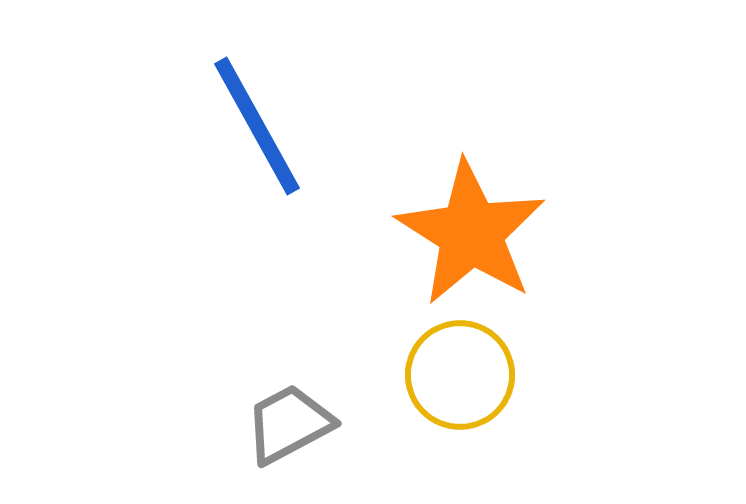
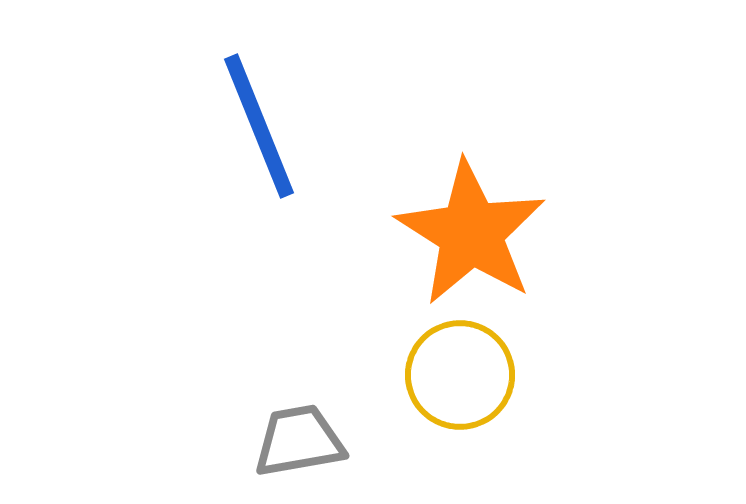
blue line: moved 2 px right; rotated 7 degrees clockwise
gray trapezoid: moved 10 px right, 17 px down; rotated 18 degrees clockwise
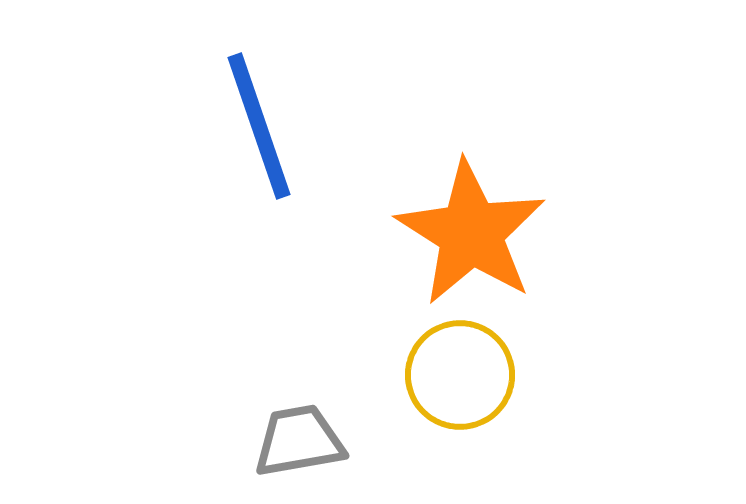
blue line: rotated 3 degrees clockwise
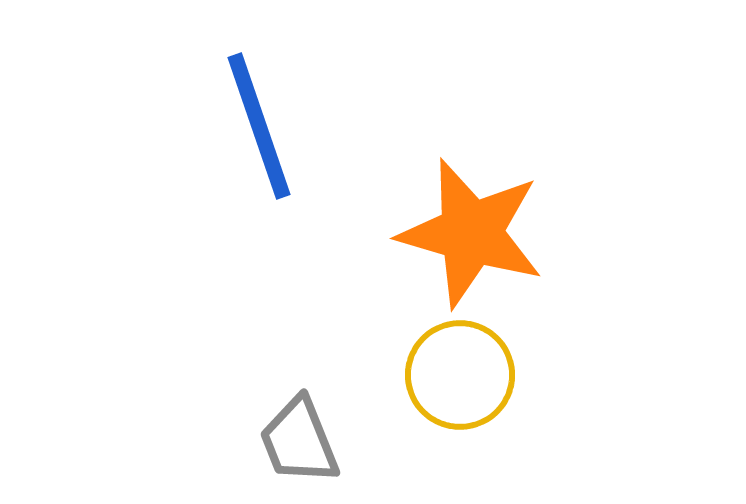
orange star: rotated 16 degrees counterclockwise
gray trapezoid: rotated 102 degrees counterclockwise
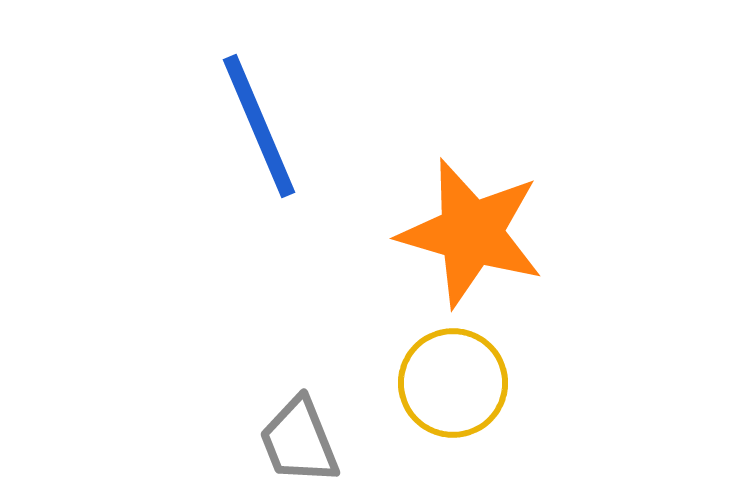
blue line: rotated 4 degrees counterclockwise
yellow circle: moved 7 px left, 8 px down
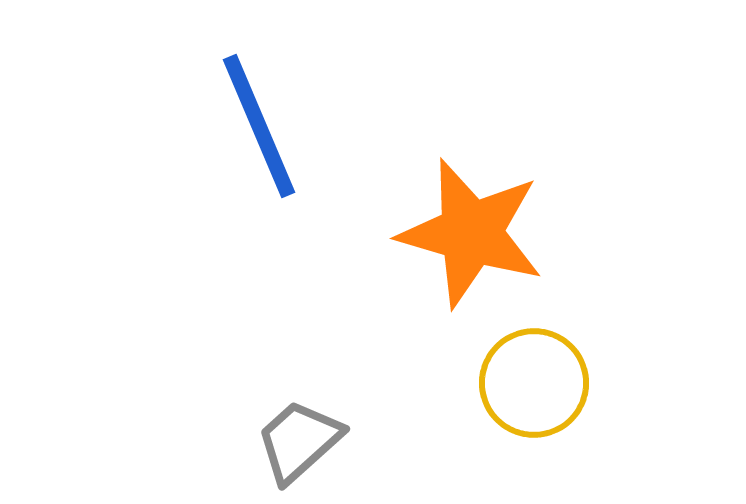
yellow circle: moved 81 px right
gray trapezoid: rotated 70 degrees clockwise
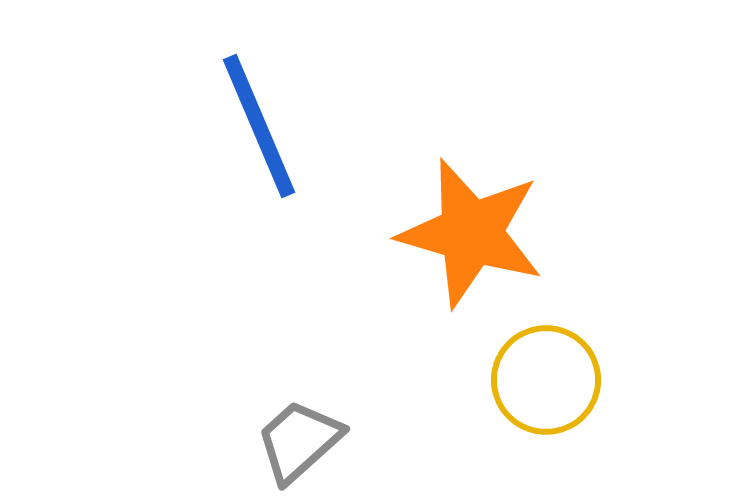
yellow circle: moved 12 px right, 3 px up
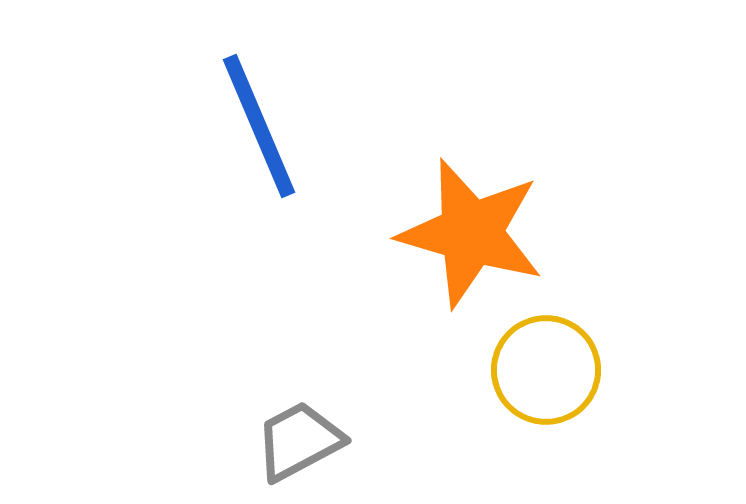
yellow circle: moved 10 px up
gray trapezoid: rotated 14 degrees clockwise
